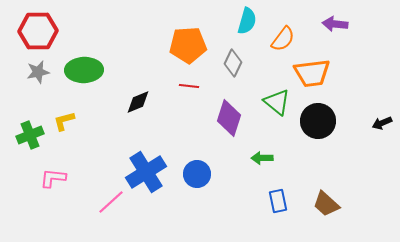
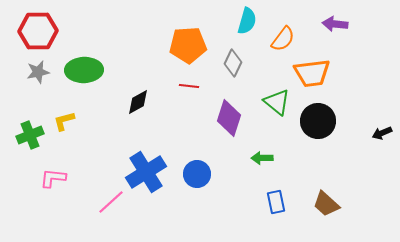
black diamond: rotated 8 degrees counterclockwise
black arrow: moved 10 px down
blue rectangle: moved 2 px left, 1 px down
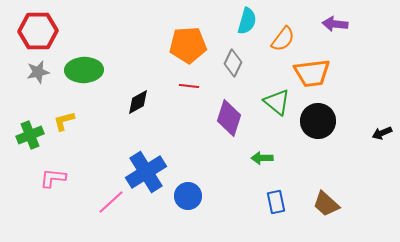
blue circle: moved 9 px left, 22 px down
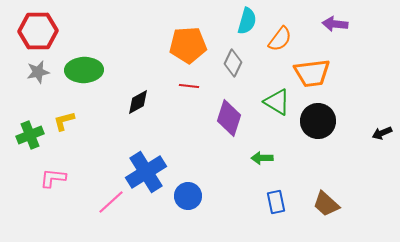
orange semicircle: moved 3 px left
green triangle: rotated 8 degrees counterclockwise
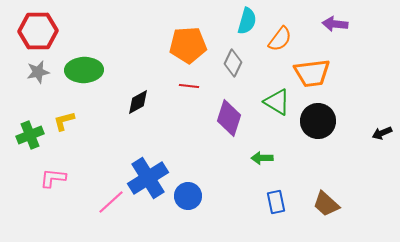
blue cross: moved 2 px right, 6 px down
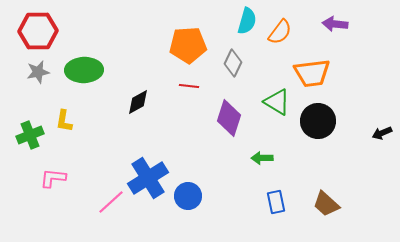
orange semicircle: moved 7 px up
yellow L-shape: rotated 65 degrees counterclockwise
